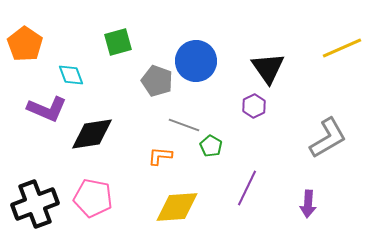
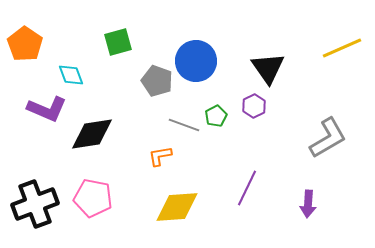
green pentagon: moved 5 px right, 30 px up; rotated 15 degrees clockwise
orange L-shape: rotated 15 degrees counterclockwise
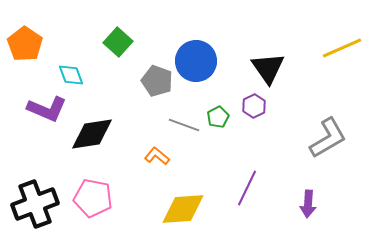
green square: rotated 32 degrees counterclockwise
green pentagon: moved 2 px right, 1 px down
orange L-shape: moved 3 px left; rotated 50 degrees clockwise
yellow diamond: moved 6 px right, 2 px down
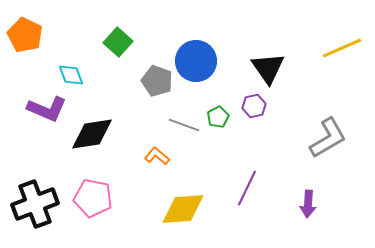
orange pentagon: moved 9 px up; rotated 8 degrees counterclockwise
purple hexagon: rotated 15 degrees clockwise
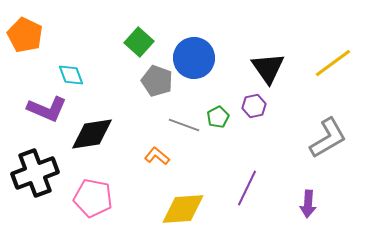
green square: moved 21 px right
yellow line: moved 9 px left, 15 px down; rotated 12 degrees counterclockwise
blue circle: moved 2 px left, 3 px up
black cross: moved 31 px up
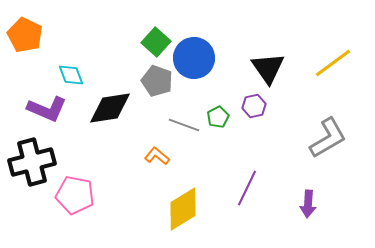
green square: moved 17 px right
black diamond: moved 18 px right, 26 px up
black cross: moved 3 px left, 11 px up; rotated 6 degrees clockwise
pink pentagon: moved 18 px left, 3 px up
yellow diamond: rotated 27 degrees counterclockwise
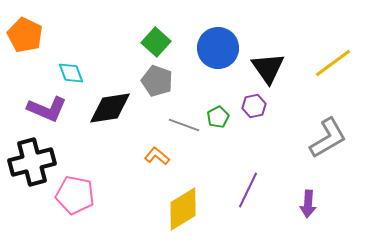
blue circle: moved 24 px right, 10 px up
cyan diamond: moved 2 px up
purple line: moved 1 px right, 2 px down
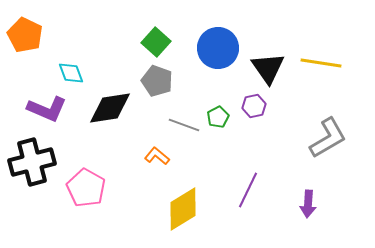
yellow line: moved 12 px left; rotated 45 degrees clockwise
pink pentagon: moved 11 px right, 7 px up; rotated 18 degrees clockwise
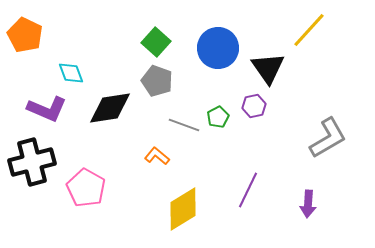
yellow line: moved 12 px left, 33 px up; rotated 57 degrees counterclockwise
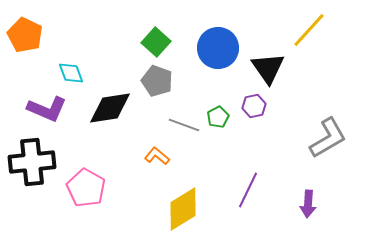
black cross: rotated 9 degrees clockwise
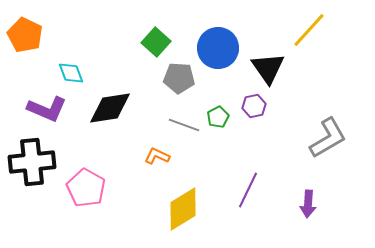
gray pentagon: moved 22 px right, 3 px up; rotated 16 degrees counterclockwise
orange L-shape: rotated 15 degrees counterclockwise
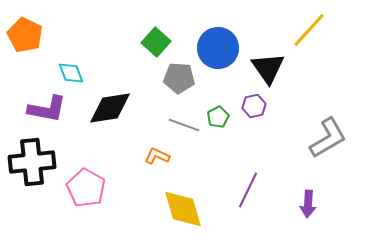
purple L-shape: rotated 12 degrees counterclockwise
yellow diamond: rotated 75 degrees counterclockwise
